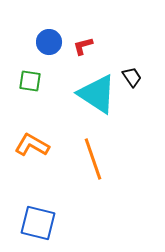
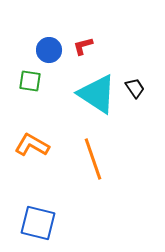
blue circle: moved 8 px down
black trapezoid: moved 3 px right, 11 px down
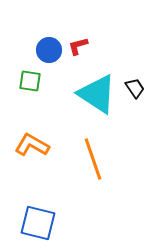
red L-shape: moved 5 px left
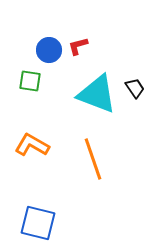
cyan triangle: rotated 12 degrees counterclockwise
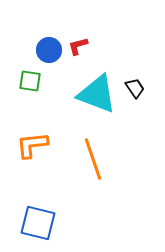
orange L-shape: rotated 36 degrees counterclockwise
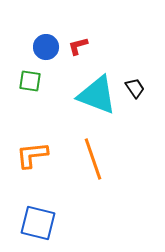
blue circle: moved 3 px left, 3 px up
cyan triangle: moved 1 px down
orange L-shape: moved 10 px down
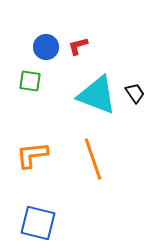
black trapezoid: moved 5 px down
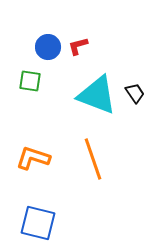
blue circle: moved 2 px right
orange L-shape: moved 1 px right, 3 px down; rotated 24 degrees clockwise
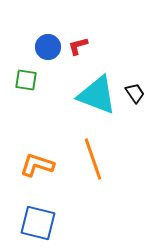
green square: moved 4 px left, 1 px up
orange L-shape: moved 4 px right, 7 px down
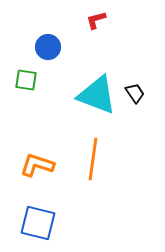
red L-shape: moved 18 px right, 26 px up
orange line: rotated 27 degrees clockwise
